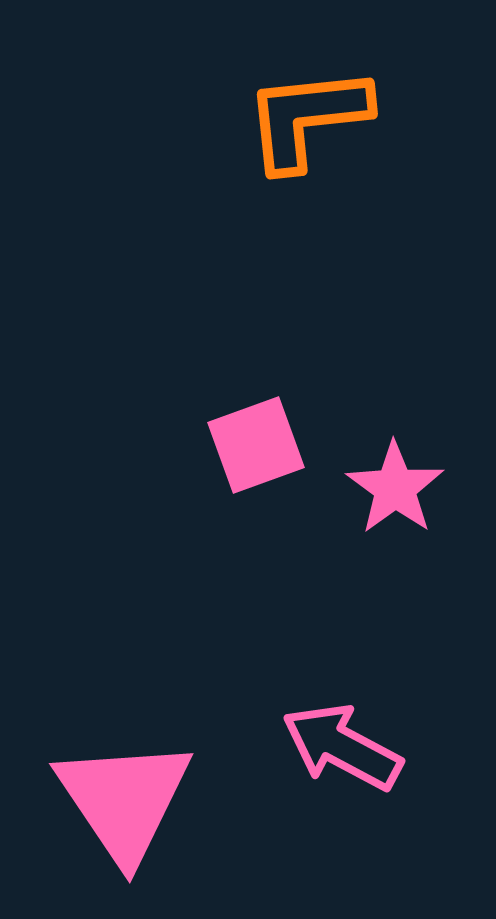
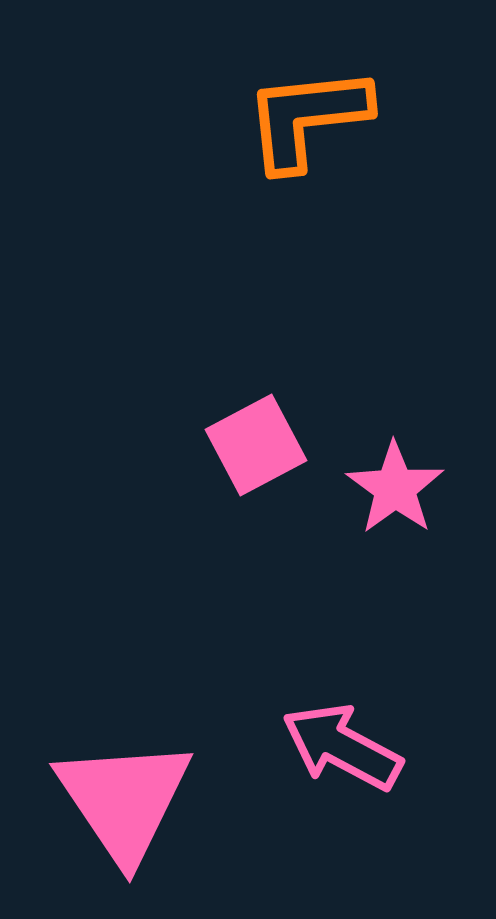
pink square: rotated 8 degrees counterclockwise
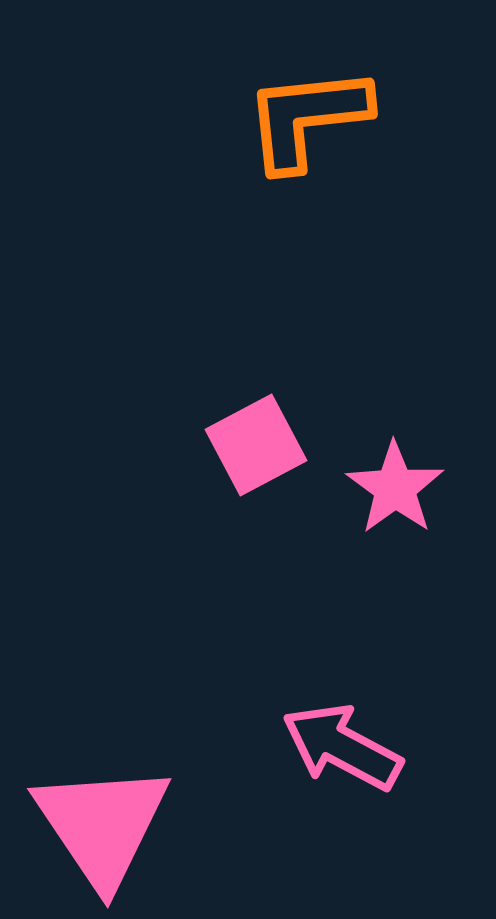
pink triangle: moved 22 px left, 25 px down
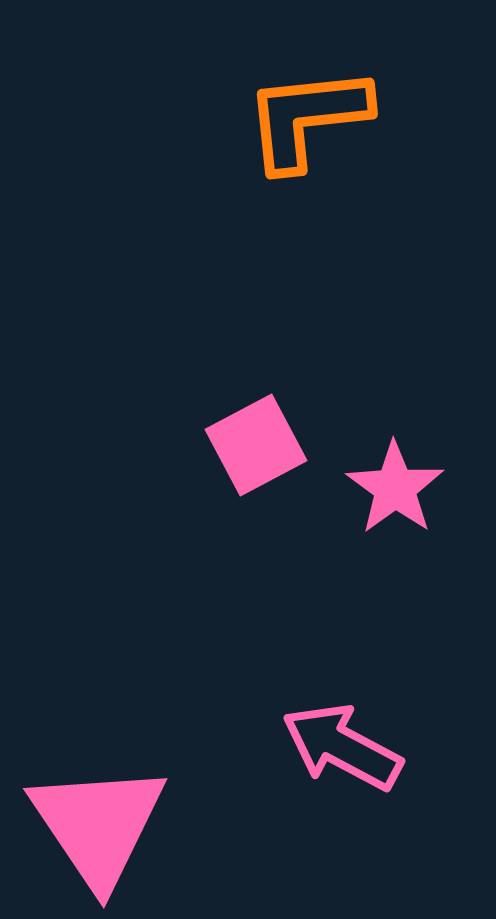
pink triangle: moved 4 px left
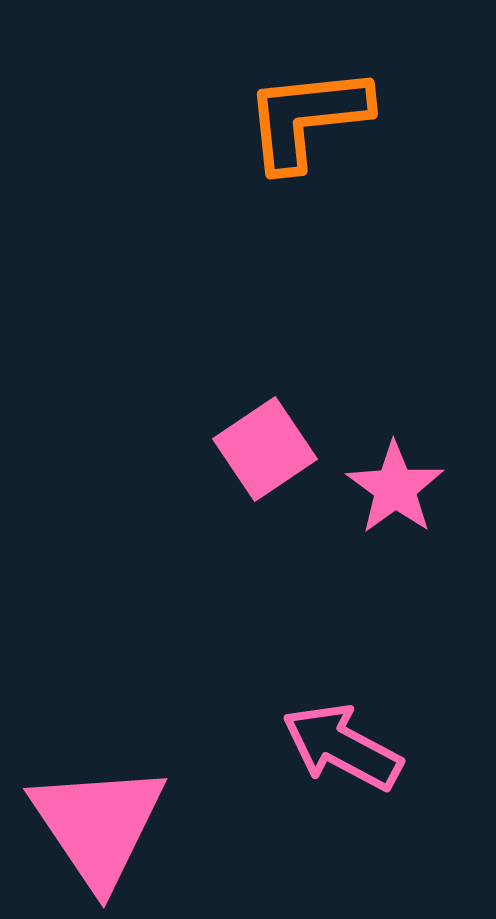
pink square: moved 9 px right, 4 px down; rotated 6 degrees counterclockwise
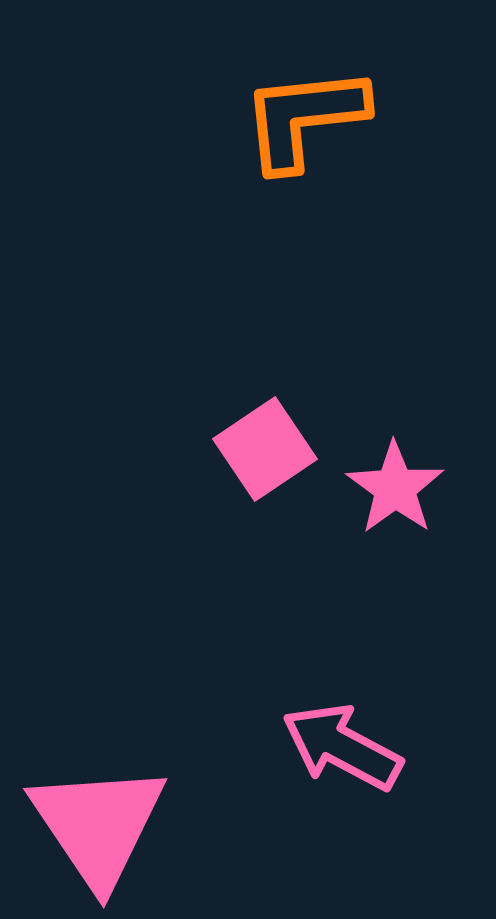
orange L-shape: moved 3 px left
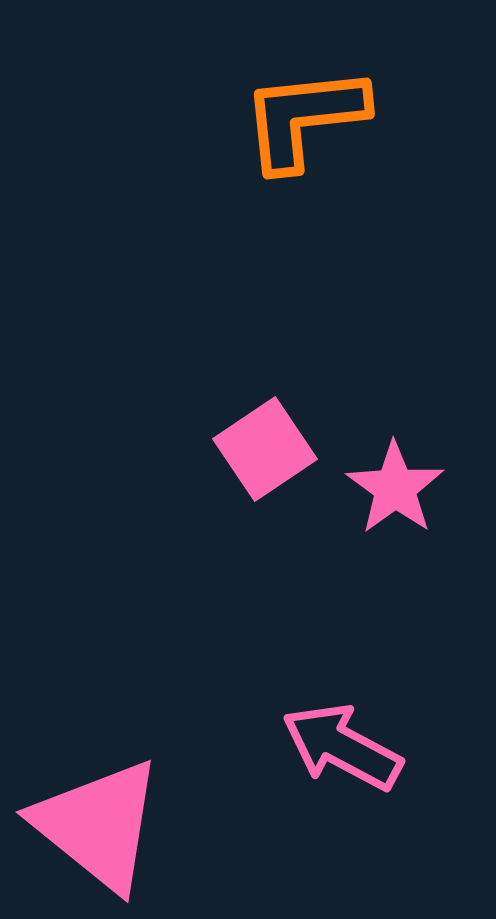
pink triangle: rotated 17 degrees counterclockwise
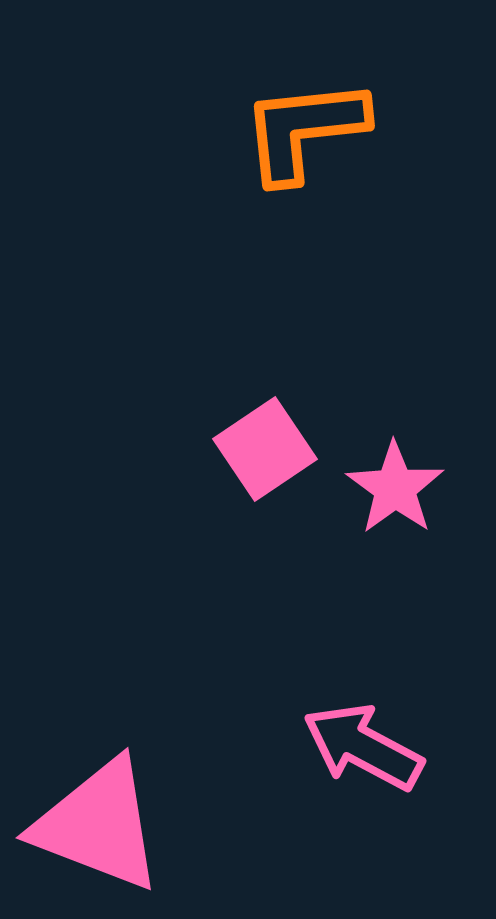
orange L-shape: moved 12 px down
pink arrow: moved 21 px right
pink triangle: rotated 18 degrees counterclockwise
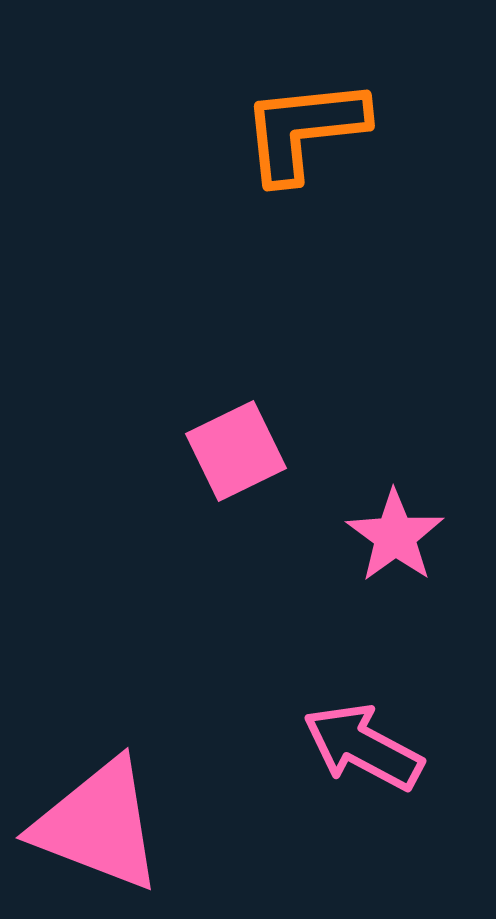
pink square: moved 29 px left, 2 px down; rotated 8 degrees clockwise
pink star: moved 48 px down
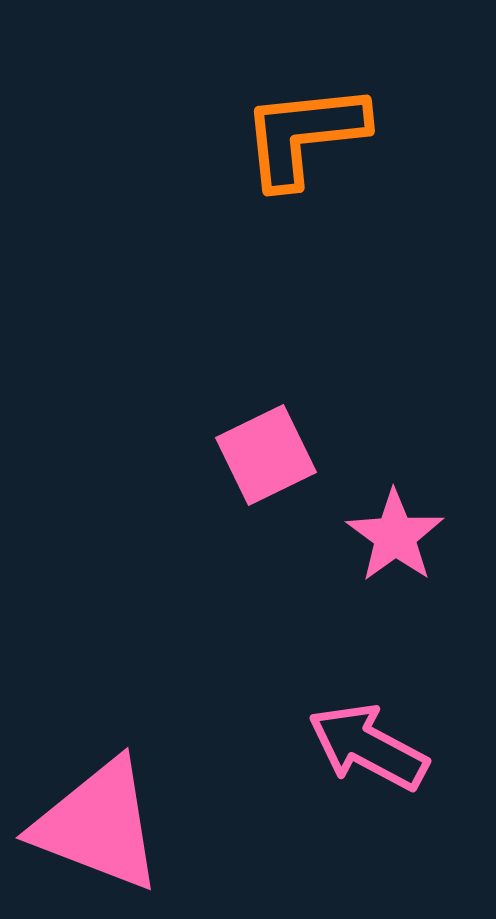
orange L-shape: moved 5 px down
pink square: moved 30 px right, 4 px down
pink arrow: moved 5 px right
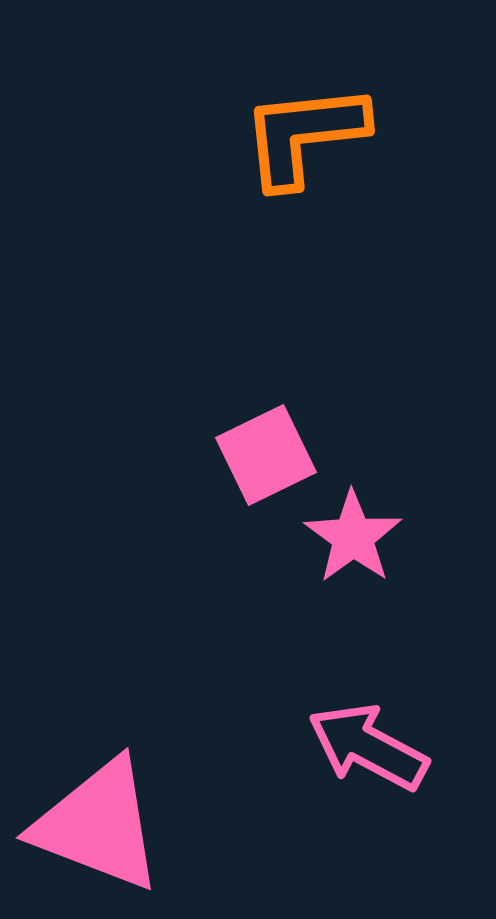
pink star: moved 42 px left, 1 px down
